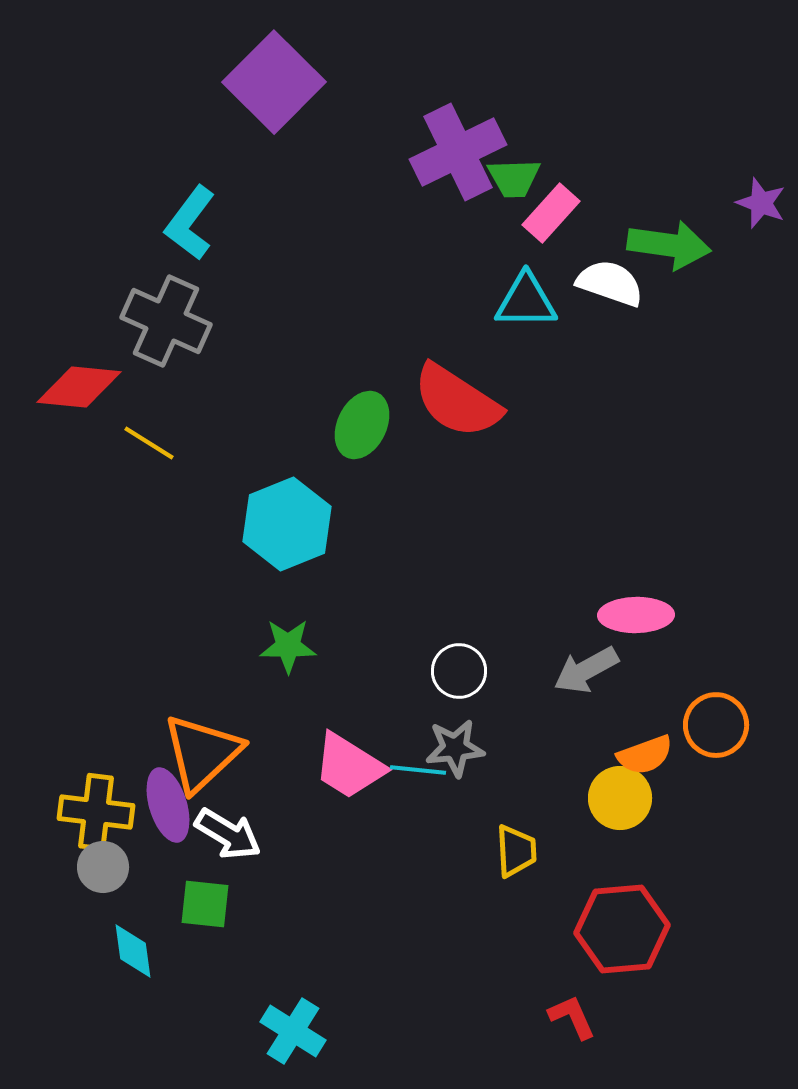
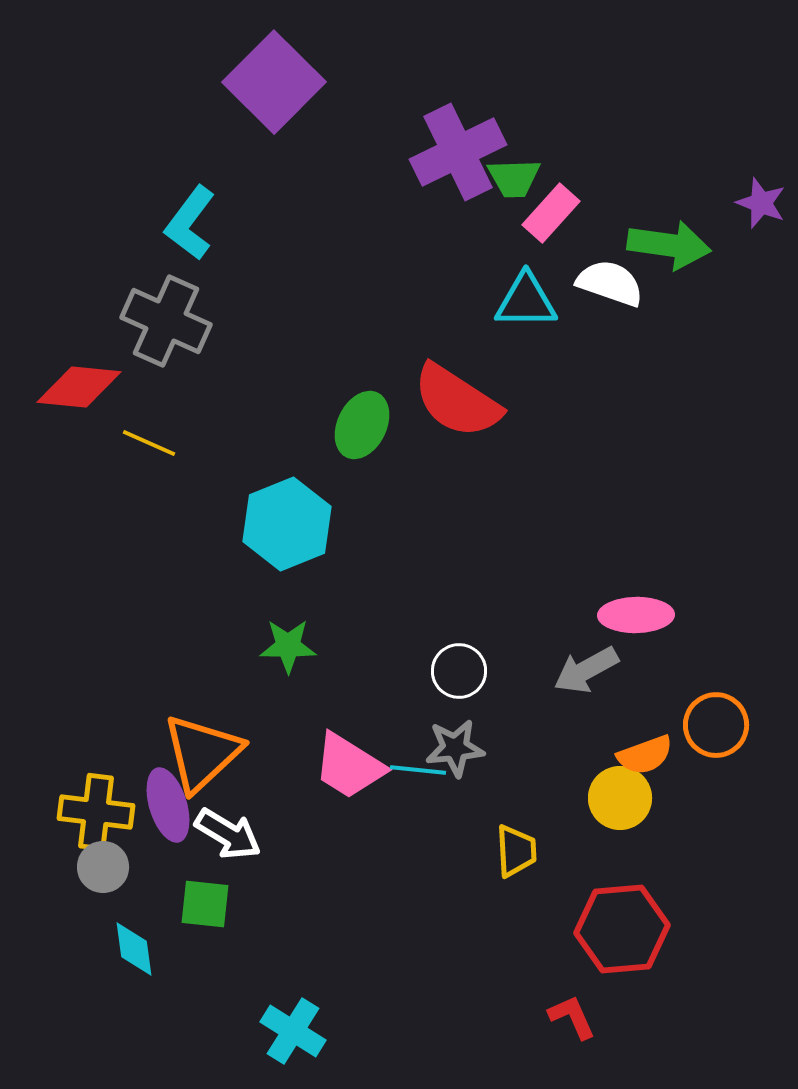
yellow line: rotated 8 degrees counterclockwise
cyan diamond: moved 1 px right, 2 px up
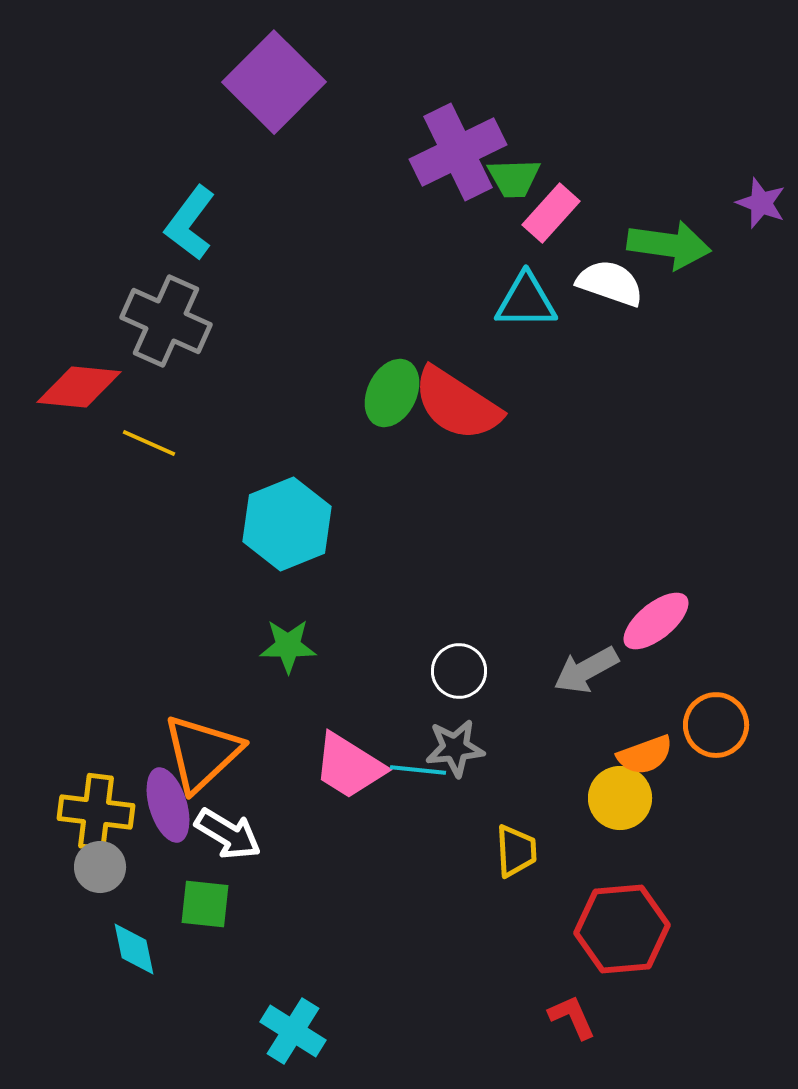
red semicircle: moved 3 px down
green ellipse: moved 30 px right, 32 px up
pink ellipse: moved 20 px right, 6 px down; rotated 38 degrees counterclockwise
gray circle: moved 3 px left
cyan diamond: rotated 4 degrees counterclockwise
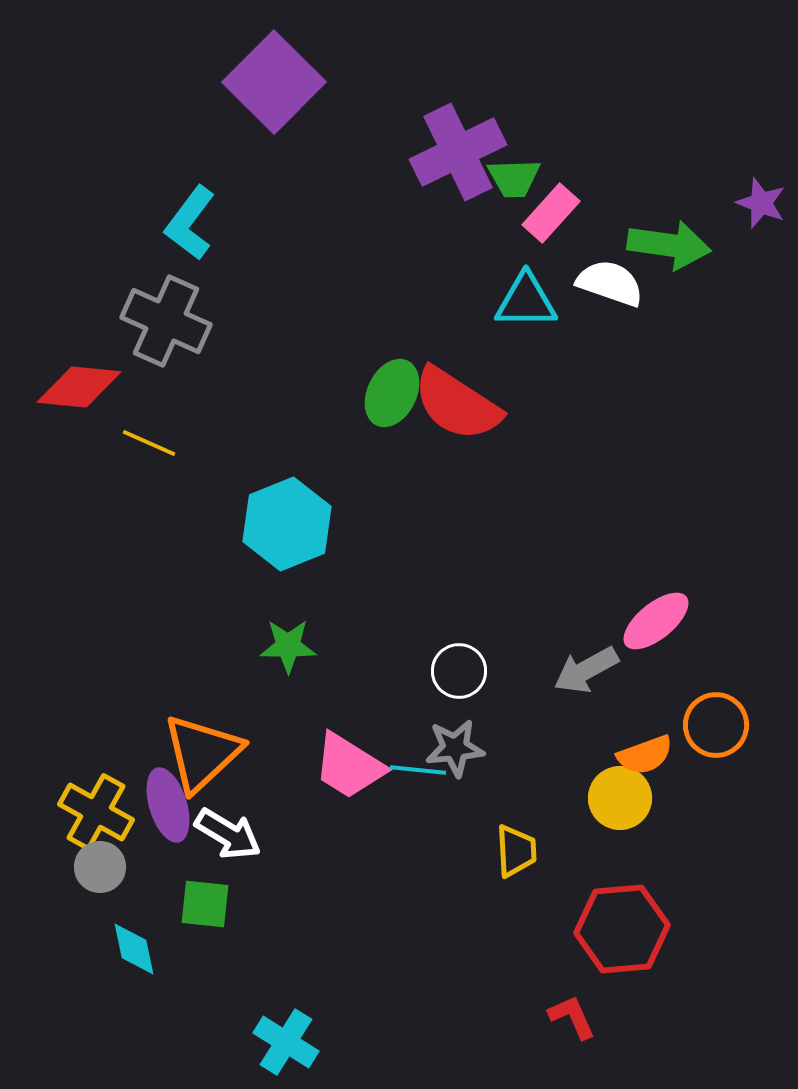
yellow cross: rotated 22 degrees clockwise
cyan cross: moved 7 px left, 11 px down
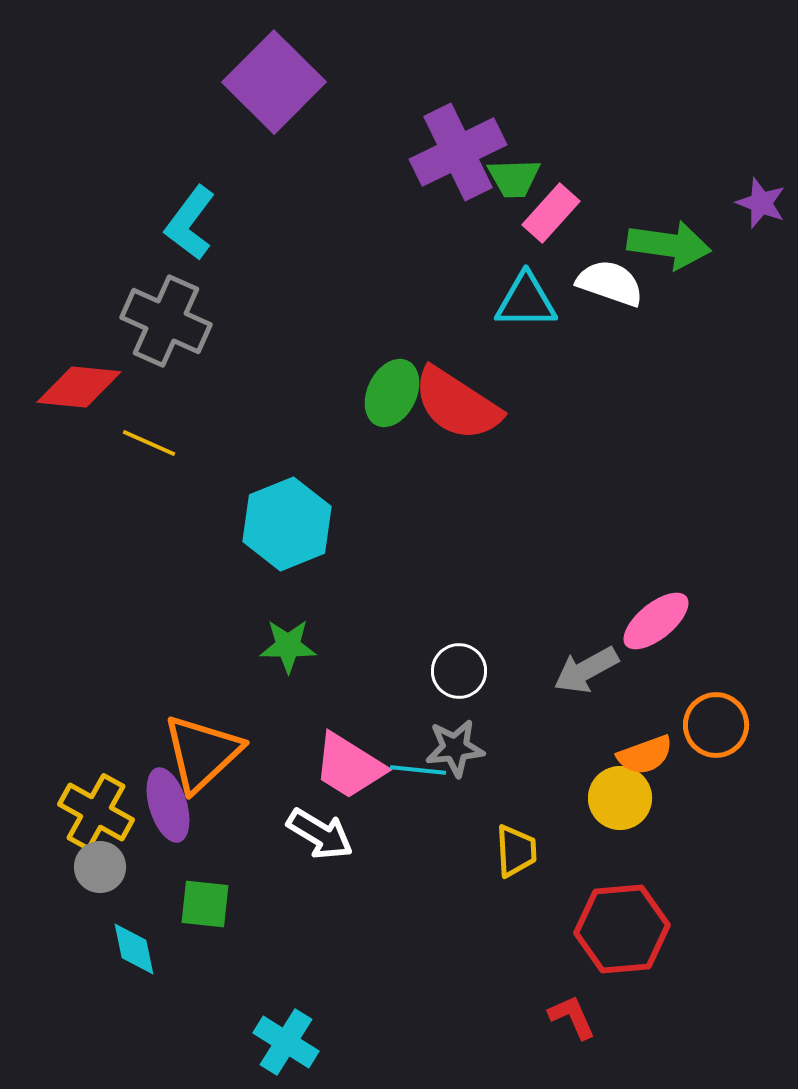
white arrow: moved 92 px right
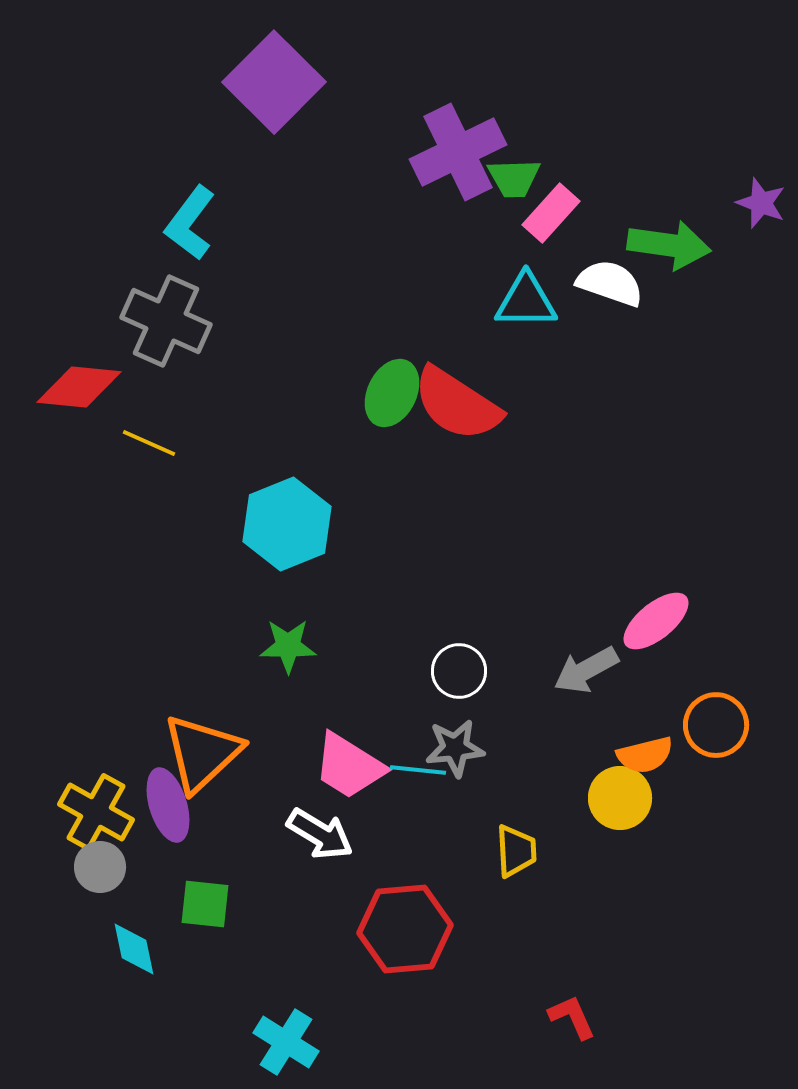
orange semicircle: rotated 6 degrees clockwise
red hexagon: moved 217 px left
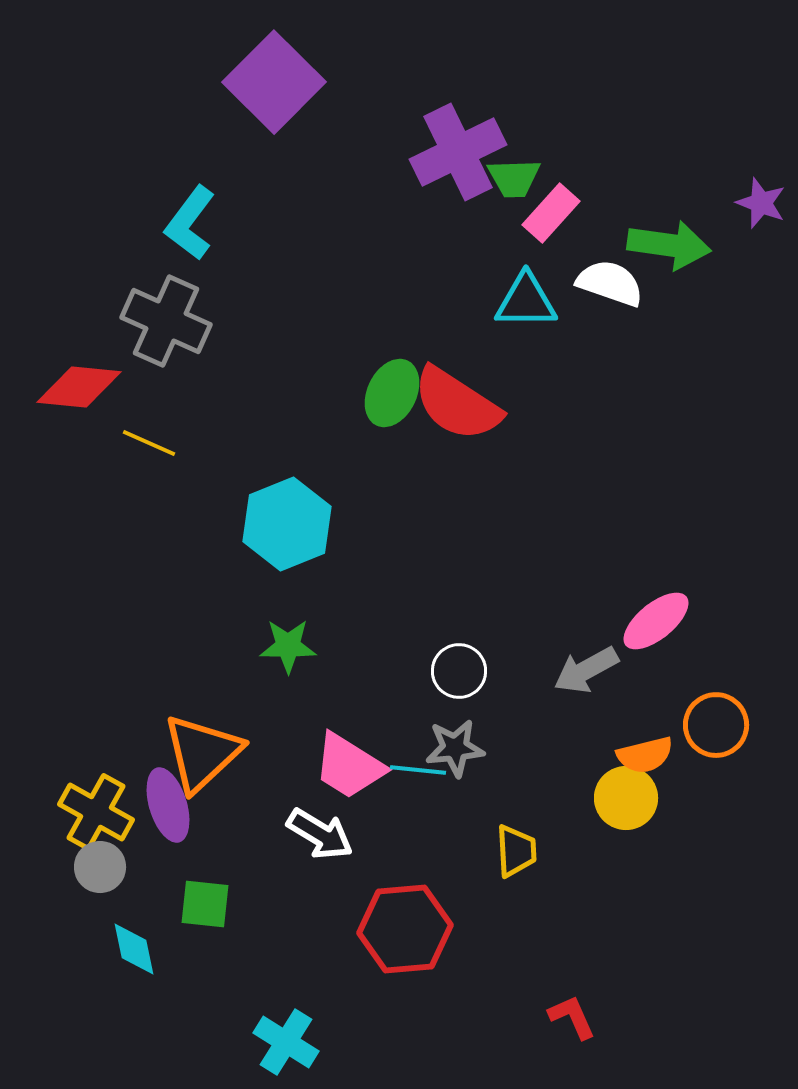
yellow circle: moved 6 px right
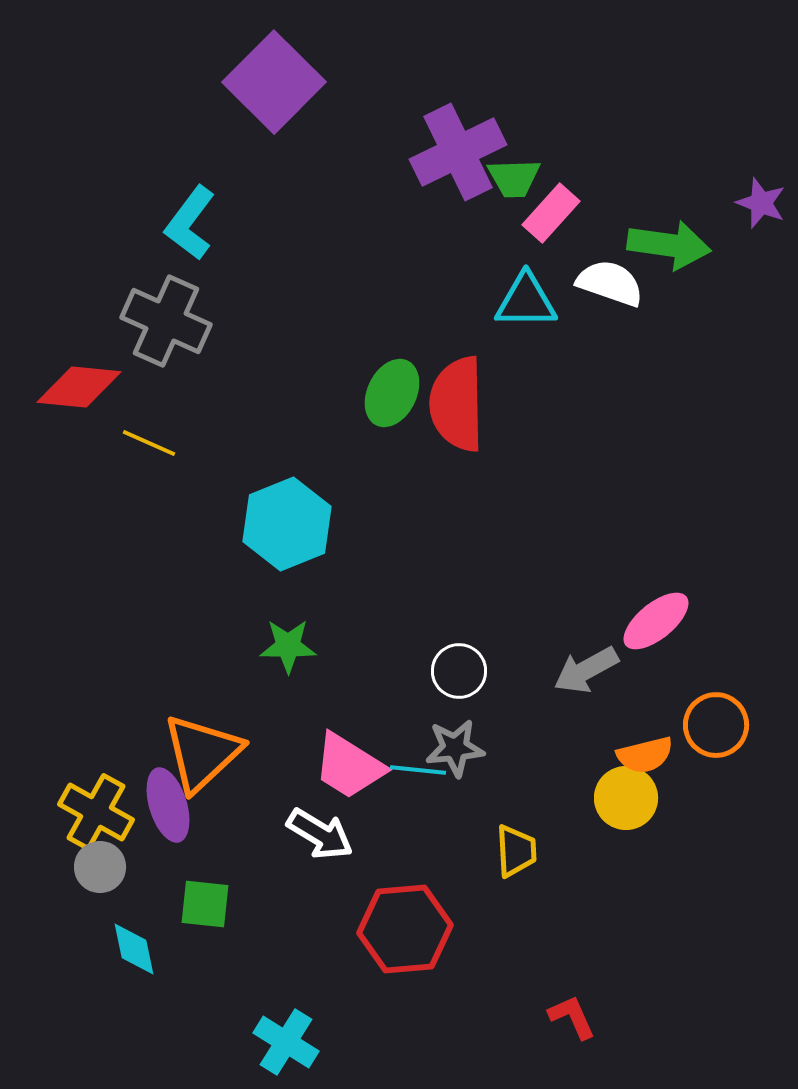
red semicircle: rotated 56 degrees clockwise
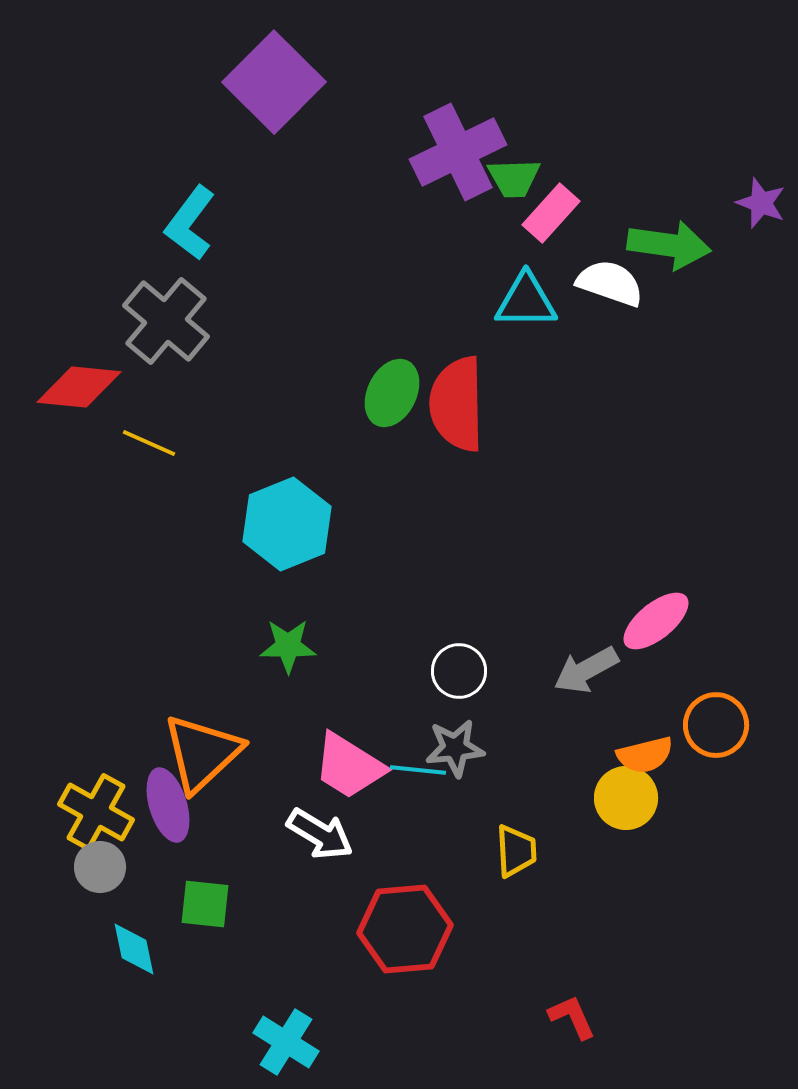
gray cross: rotated 16 degrees clockwise
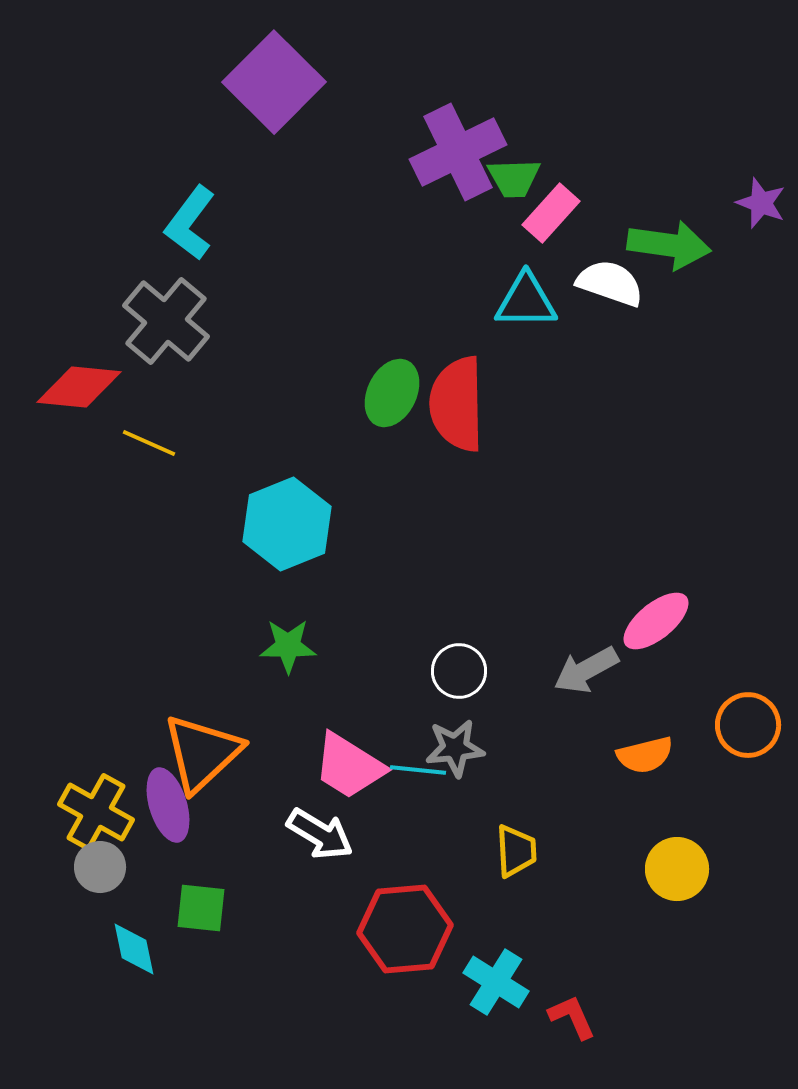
orange circle: moved 32 px right
yellow circle: moved 51 px right, 71 px down
green square: moved 4 px left, 4 px down
cyan cross: moved 210 px right, 60 px up
